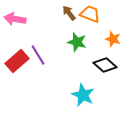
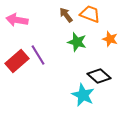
brown arrow: moved 3 px left, 2 px down
pink arrow: moved 2 px right, 1 px down
orange star: moved 3 px left
black diamond: moved 6 px left, 11 px down
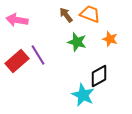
black diamond: rotated 70 degrees counterclockwise
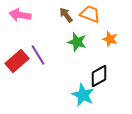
pink arrow: moved 3 px right, 5 px up
